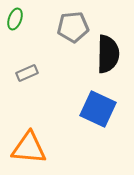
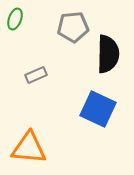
gray rectangle: moved 9 px right, 2 px down
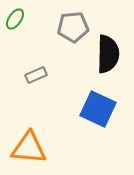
green ellipse: rotated 15 degrees clockwise
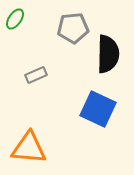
gray pentagon: moved 1 px down
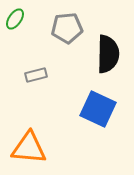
gray pentagon: moved 6 px left
gray rectangle: rotated 10 degrees clockwise
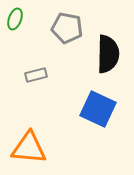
green ellipse: rotated 15 degrees counterclockwise
gray pentagon: rotated 16 degrees clockwise
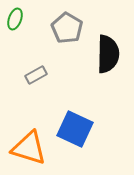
gray pentagon: rotated 20 degrees clockwise
gray rectangle: rotated 15 degrees counterclockwise
blue square: moved 23 px left, 20 px down
orange triangle: rotated 12 degrees clockwise
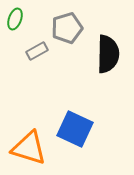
gray pentagon: rotated 24 degrees clockwise
gray rectangle: moved 1 px right, 24 px up
